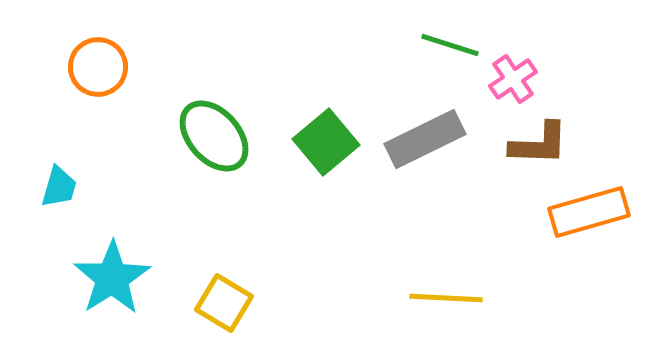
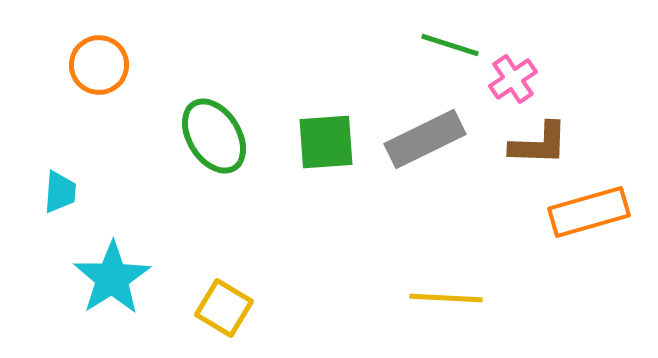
orange circle: moved 1 px right, 2 px up
green ellipse: rotated 10 degrees clockwise
green square: rotated 36 degrees clockwise
cyan trapezoid: moved 1 px right, 5 px down; rotated 12 degrees counterclockwise
yellow square: moved 5 px down
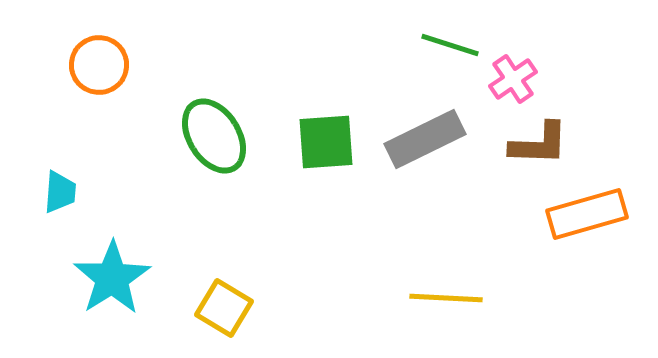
orange rectangle: moved 2 px left, 2 px down
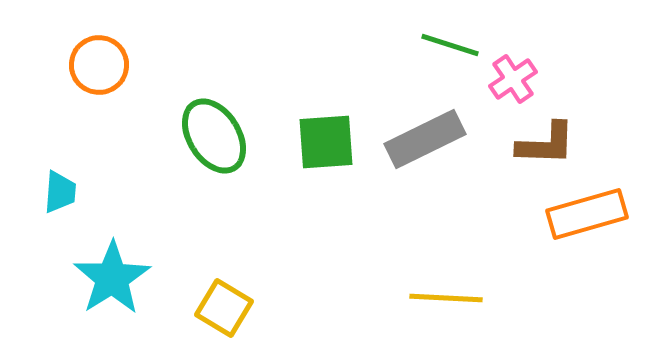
brown L-shape: moved 7 px right
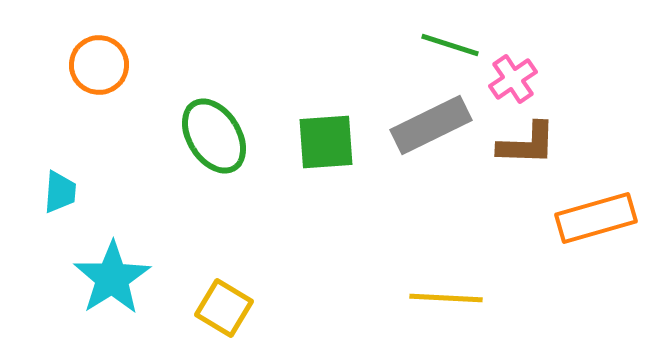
gray rectangle: moved 6 px right, 14 px up
brown L-shape: moved 19 px left
orange rectangle: moved 9 px right, 4 px down
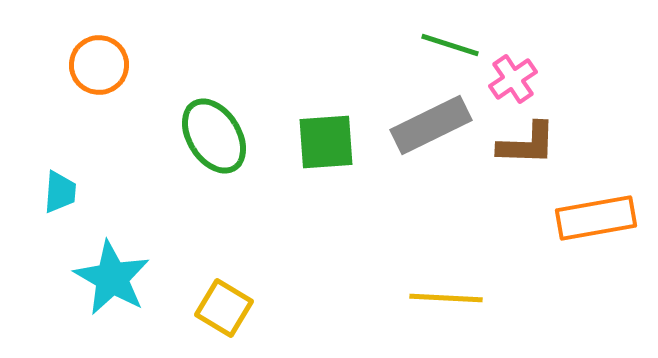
orange rectangle: rotated 6 degrees clockwise
cyan star: rotated 10 degrees counterclockwise
